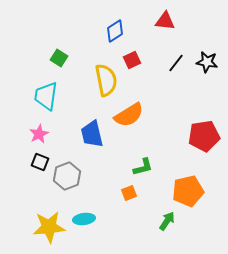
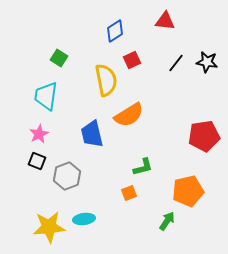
black square: moved 3 px left, 1 px up
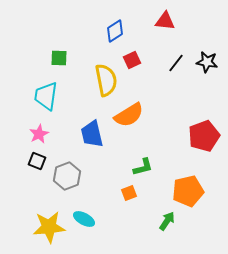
green square: rotated 30 degrees counterclockwise
red pentagon: rotated 12 degrees counterclockwise
cyan ellipse: rotated 35 degrees clockwise
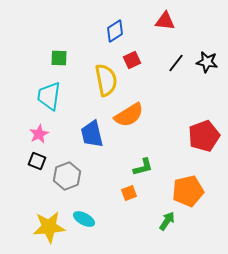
cyan trapezoid: moved 3 px right
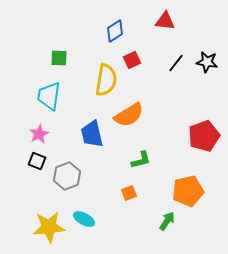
yellow semicircle: rotated 20 degrees clockwise
green L-shape: moved 2 px left, 7 px up
